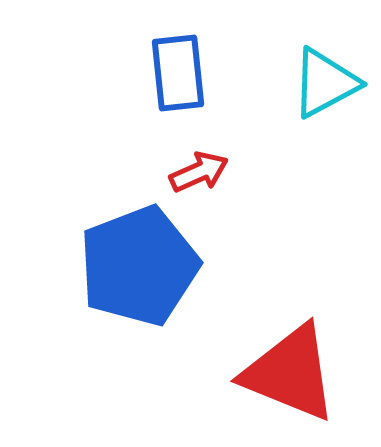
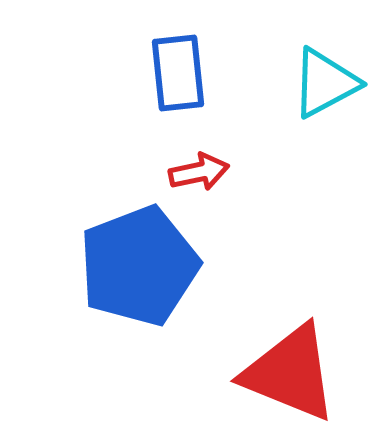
red arrow: rotated 12 degrees clockwise
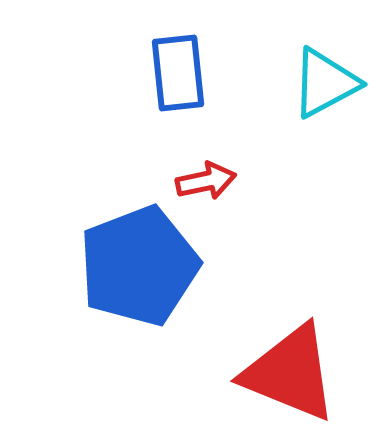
red arrow: moved 7 px right, 9 px down
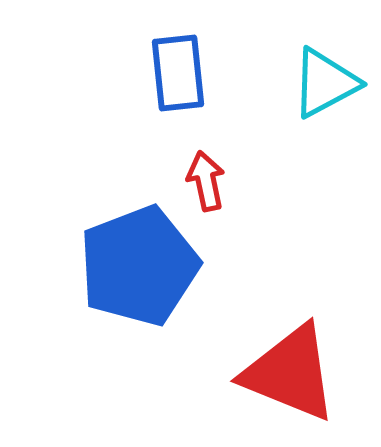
red arrow: rotated 90 degrees counterclockwise
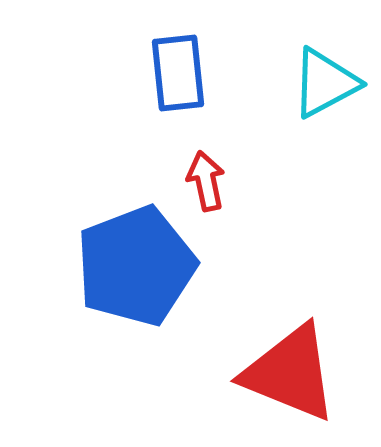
blue pentagon: moved 3 px left
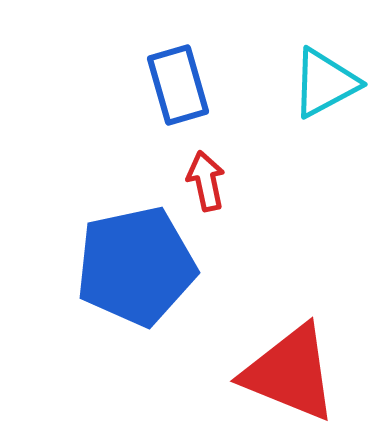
blue rectangle: moved 12 px down; rotated 10 degrees counterclockwise
blue pentagon: rotated 9 degrees clockwise
